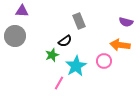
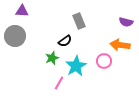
green star: moved 3 px down
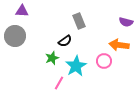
orange arrow: moved 1 px left
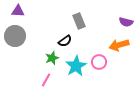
purple triangle: moved 4 px left
orange arrow: rotated 24 degrees counterclockwise
pink circle: moved 5 px left, 1 px down
pink line: moved 13 px left, 3 px up
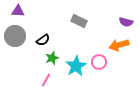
gray rectangle: rotated 42 degrees counterclockwise
black semicircle: moved 22 px left, 1 px up
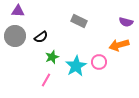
black semicircle: moved 2 px left, 3 px up
green star: moved 1 px up
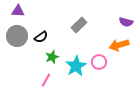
gray rectangle: moved 4 px down; rotated 70 degrees counterclockwise
gray circle: moved 2 px right
